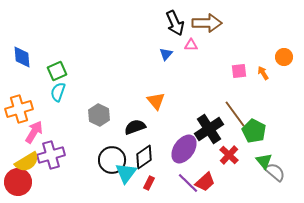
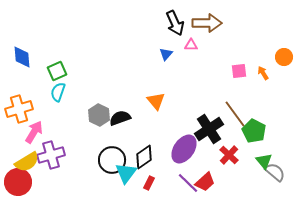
black semicircle: moved 15 px left, 9 px up
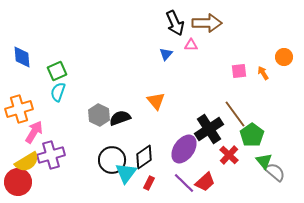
green pentagon: moved 2 px left, 4 px down; rotated 10 degrees clockwise
purple line: moved 4 px left
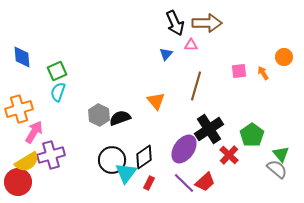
brown line: moved 39 px left, 28 px up; rotated 52 degrees clockwise
green triangle: moved 17 px right, 7 px up
gray semicircle: moved 2 px right, 3 px up
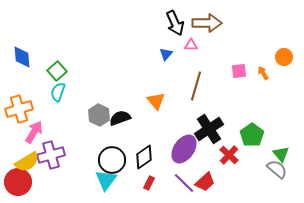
green square: rotated 18 degrees counterclockwise
cyan triangle: moved 20 px left, 7 px down
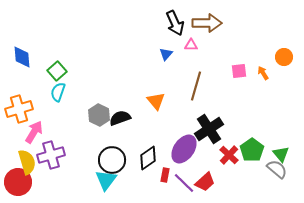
green pentagon: moved 15 px down
black diamond: moved 4 px right, 1 px down
yellow semicircle: rotated 75 degrees counterclockwise
red rectangle: moved 16 px right, 8 px up; rotated 16 degrees counterclockwise
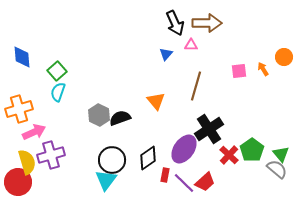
orange arrow: moved 4 px up
pink arrow: rotated 35 degrees clockwise
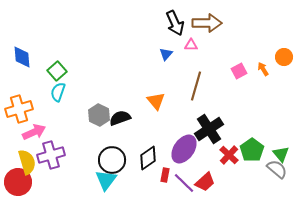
pink square: rotated 21 degrees counterclockwise
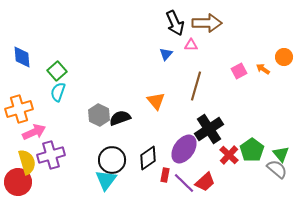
orange arrow: rotated 24 degrees counterclockwise
